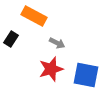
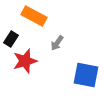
gray arrow: rotated 98 degrees clockwise
red star: moved 26 px left, 8 px up
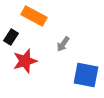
black rectangle: moved 2 px up
gray arrow: moved 6 px right, 1 px down
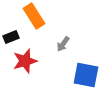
orange rectangle: rotated 30 degrees clockwise
black rectangle: rotated 35 degrees clockwise
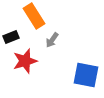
gray arrow: moved 11 px left, 4 px up
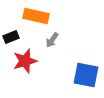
orange rectangle: moved 2 px right; rotated 45 degrees counterclockwise
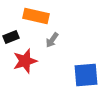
blue square: rotated 16 degrees counterclockwise
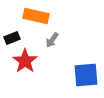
black rectangle: moved 1 px right, 1 px down
red star: rotated 20 degrees counterclockwise
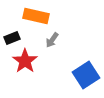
blue square: rotated 28 degrees counterclockwise
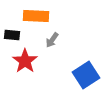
orange rectangle: rotated 10 degrees counterclockwise
black rectangle: moved 3 px up; rotated 28 degrees clockwise
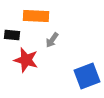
red star: moved 1 px right, 1 px up; rotated 20 degrees counterclockwise
blue square: moved 1 px right, 1 px down; rotated 12 degrees clockwise
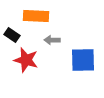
black rectangle: rotated 28 degrees clockwise
gray arrow: rotated 56 degrees clockwise
blue square: moved 4 px left, 16 px up; rotated 20 degrees clockwise
